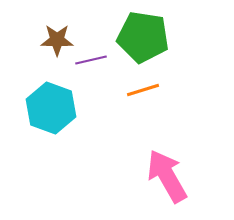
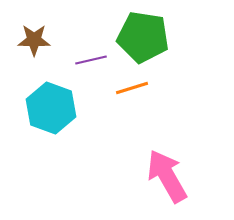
brown star: moved 23 px left
orange line: moved 11 px left, 2 px up
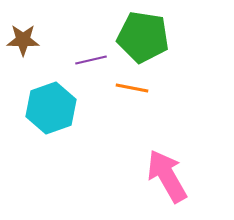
brown star: moved 11 px left
orange line: rotated 28 degrees clockwise
cyan hexagon: rotated 21 degrees clockwise
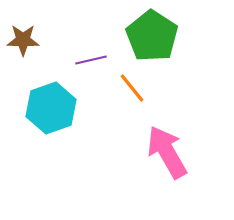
green pentagon: moved 9 px right, 1 px up; rotated 24 degrees clockwise
orange line: rotated 40 degrees clockwise
pink arrow: moved 24 px up
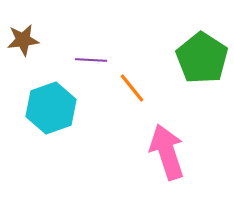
green pentagon: moved 50 px right, 22 px down
brown star: rotated 8 degrees counterclockwise
purple line: rotated 16 degrees clockwise
pink arrow: rotated 12 degrees clockwise
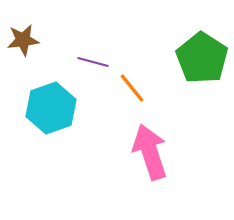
purple line: moved 2 px right, 2 px down; rotated 12 degrees clockwise
pink arrow: moved 17 px left
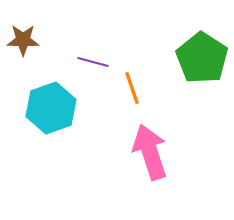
brown star: rotated 8 degrees clockwise
orange line: rotated 20 degrees clockwise
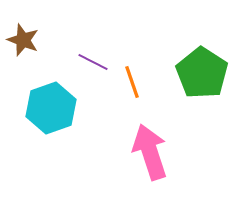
brown star: rotated 20 degrees clockwise
green pentagon: moved 15 px down
purple line: rotated 12 degrees clockwise
orange line: moved 6 px up
